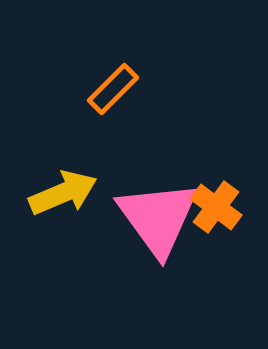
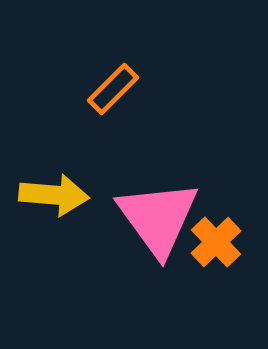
yellow arrow: moved 9 px left, 2 px down; rotated 28 degrees clockwise
orange cross: moved 35 px down; rotated 9 degrees clockwise
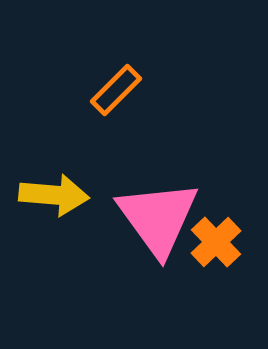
orange rectangle: moved 3 px right, 1 px down
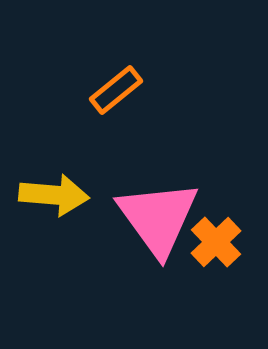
orange rectangle: rotated 6 degrees clockwise
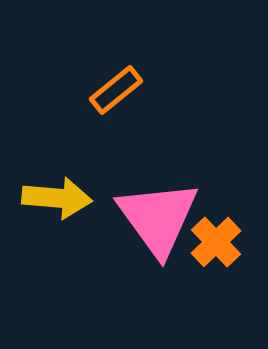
yellow arrow: moved 3 px right, 3 px down
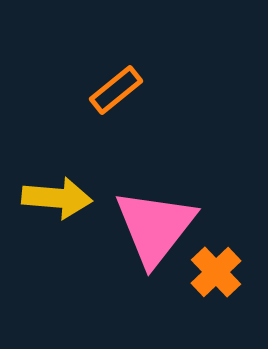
pink triangle: moved 3 px left, 9 px down; rotated 14 degrees clockwise
orange cross: moved 30 px down
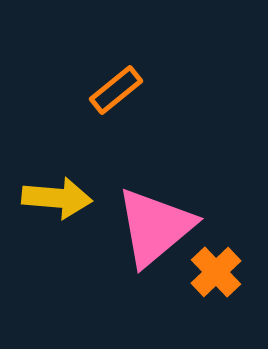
pink triangle: rotated 12 degrees clockwise
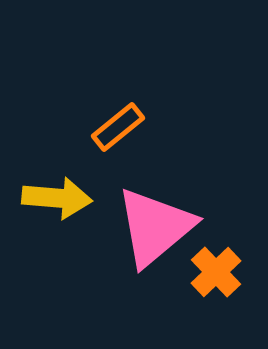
orange rectangle: moved 2 px right, 37 px down
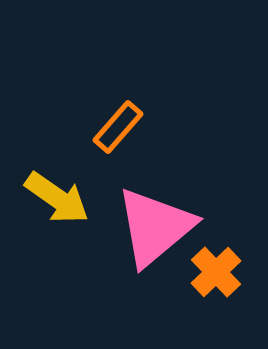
orange rectangle: rotated 10 degrees counterclockwise
yellow arrow: rotated 30 degrees clockwise
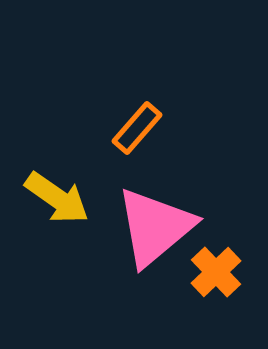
orange rectangle: moved 19 px right, 1 px down
